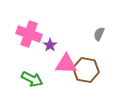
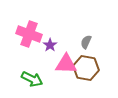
gray semicircle: moved 13 px left, 8 px down
brown hexagon: moved 2 px up
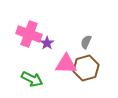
purple star: moved 3 px left, 2 px up
brown hexagon: rotated 25 degrees counterclockwise
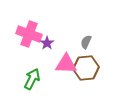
brown hexagon: rotated 10 degrees clockwise
green arrow: rotated 90 degrees counterclockwise
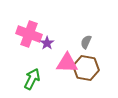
pink triangle: moved 1 px right, 1 px up
brown hexagon: rotated 15 degrees clockwise
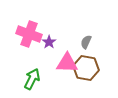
purple star: moved 2 px right, 1 px up
